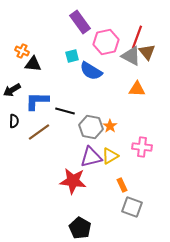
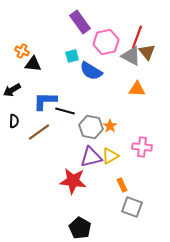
blue L-shape: moved 8 px right
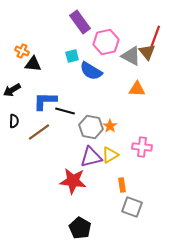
red line: moved 18 px right
yellow triangle: moved 1 px up
orange rectangle: rotated 16 degrees clockwise
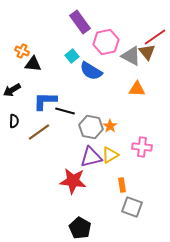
red line: rotated 35 degrees clockwise
cyan square: rotated 24 degrees counterclockwise
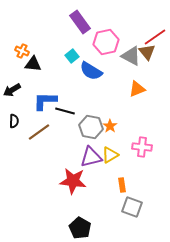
orange triangle: rotated 24 degrees counterclockwise
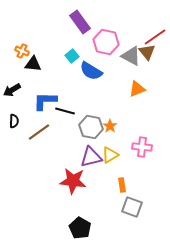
pink hexagon: rotated 25 degrees clockwise
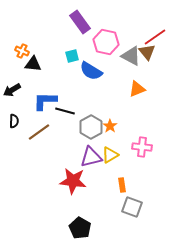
cyan square: rotated 24 degrees clockwise
gray hexagon: rotated 20 degrees clockwise
